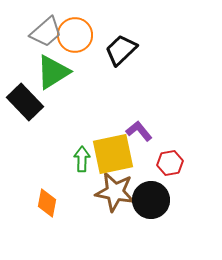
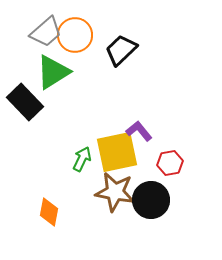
yellow square: moved 4 px right, 2 px up
green arrow: rotated 25 degrees clockwise
orange diamond: moved 2 px right, 9 px down
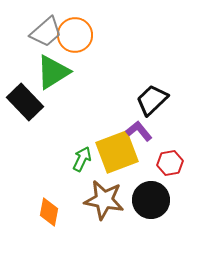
black trapezoid: moved 31 px right, 50 px down
yellow square: rotated 9 degrees counterclockwise
brown star: moved 11 px left, 8 px down
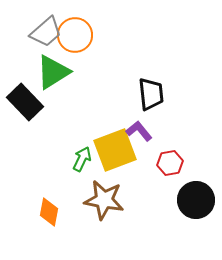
black trapezoid: moved 1 px left, 6 px up; rotated 128 degrees clockwise
yellow square: moved 2 px left, 2 px up
black circle: moved 45 px right
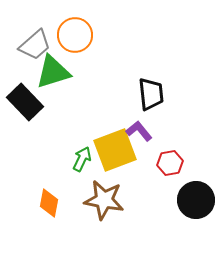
gray trapezoid: moved 11 px left, 13 px down
green triangle: rotated 15 degrees clockwise
orange diamond: moved 9 px up
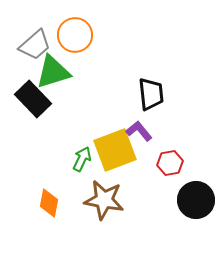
black rectangle: moved 8 px right, 3 px up
